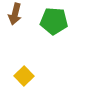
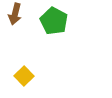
green pentagon: rotated 24 degrees clockwise
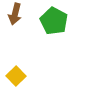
yellow square: moved 8 px left
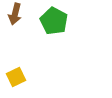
yellow square: moved 1 px down; rotated 18 degrees clockwise
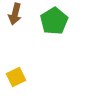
green pentagon: rotated 12 degrees clockwise
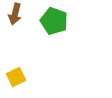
green pentagon: rotated 20 degrees counterclockwise
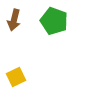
brown arrow: moved 1 px left, 6 px down
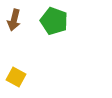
yellow square: rotated 36 degrees counterclockwise
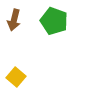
yellow square: rotated 12 degrees clockwise
